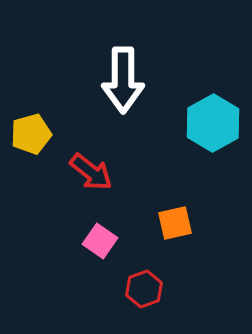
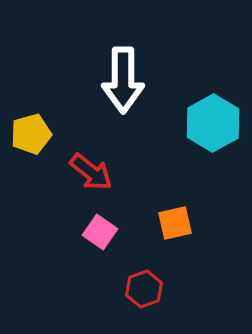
pink square: moved 9 px up
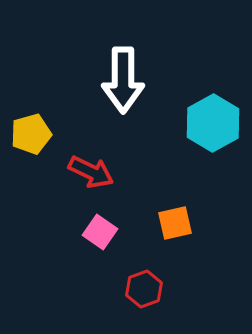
red arrow: rotated 12 degrees counterclockwise
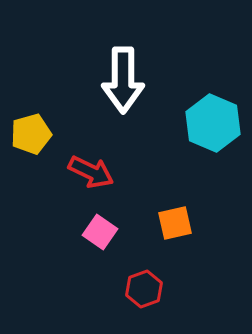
cyan hexagon: rotated 8 degrees counterclockwise
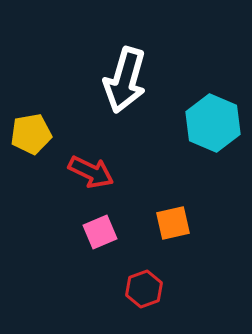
white arrow: moved 2 px right; rotated 16 degrees clockwise
yellow pentagon: rotated 6 degrees clockwise
orange square: moved 2 px left
pink square: rotated 32 degrees clockwise
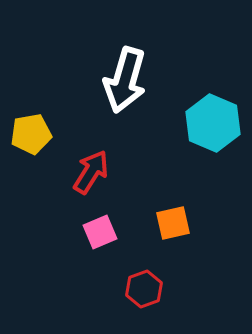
red arrow: rotated 84 degrees counterclockwise
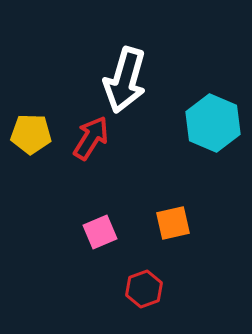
yellow pentagon: rotated 12 degrees clockwise
red arrow: moved 34 px up
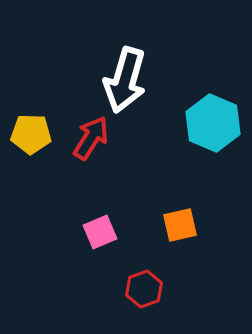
orange square: moved 7 px right, 2 px down
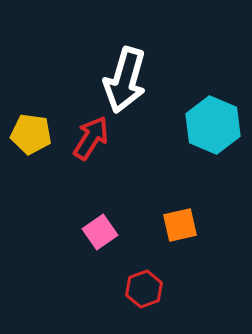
cyan hexagon: moved 2 px down
yellow pentagon: rotated 6 degrees clockwise
pink square: rotated 12 degrees counterclockwise
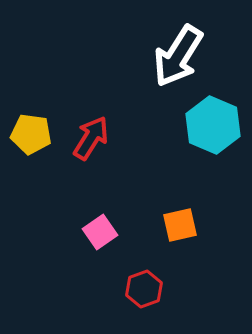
white arrow: moved 53 px right, 24 px up; rotated 16 degrees clockwise
